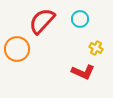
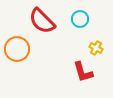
red semicircle: rotated 88 degrees counterclockwise
red L-shape: rotated 50 degrees clockwise
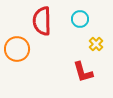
red semicircle: rotated 44 degrees clockwise
yellow cross: moved 4 px up; rotated 16 degrees clockwise
